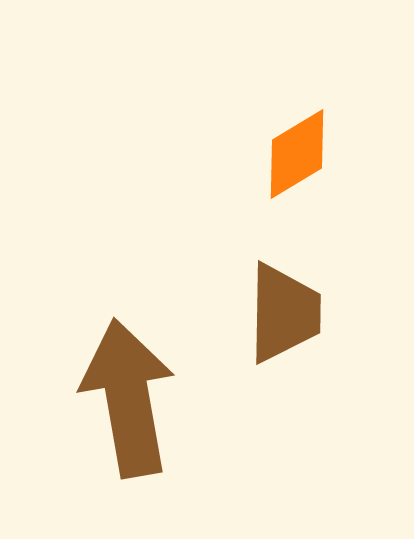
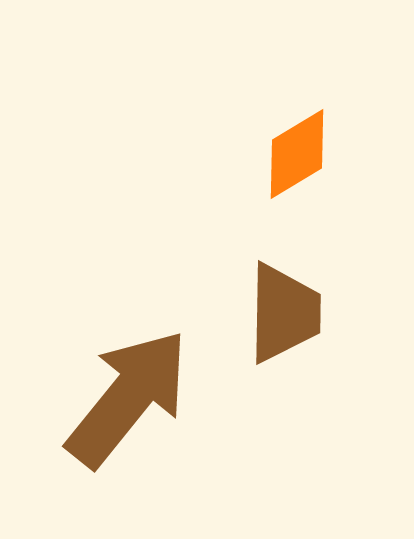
brown arrow: rotated 49 degrees clockwise
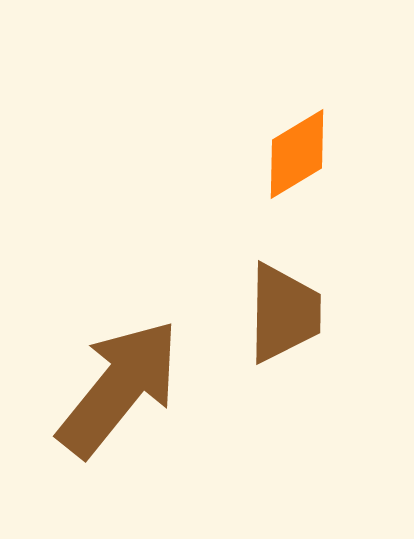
brown arrow: moved 9 px left, 10 px up
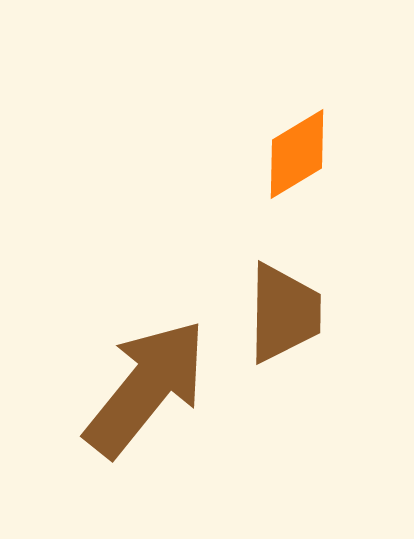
brown arrow: moved 27 px right
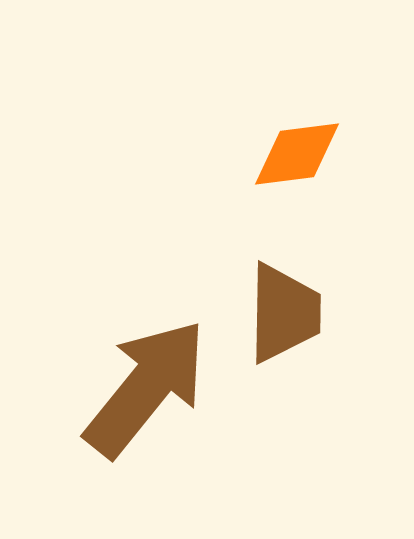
orange diamond: rotated 24 degrees clockwise
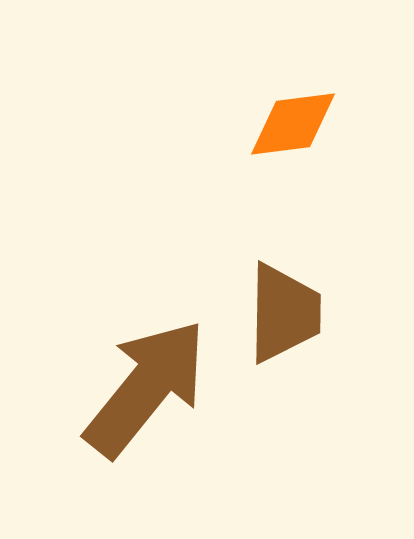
orange diamond: moved 4 px left, 30 px up
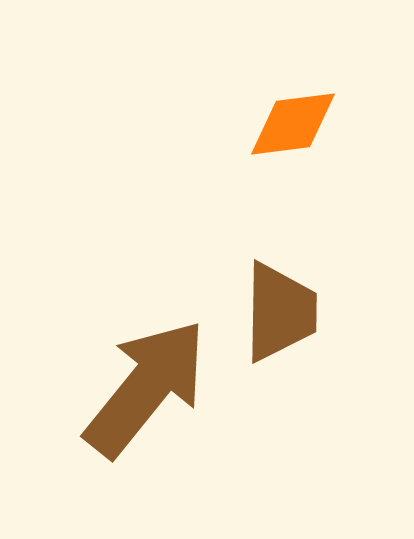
brown trapezoid: moved 4 px left, 1 px up
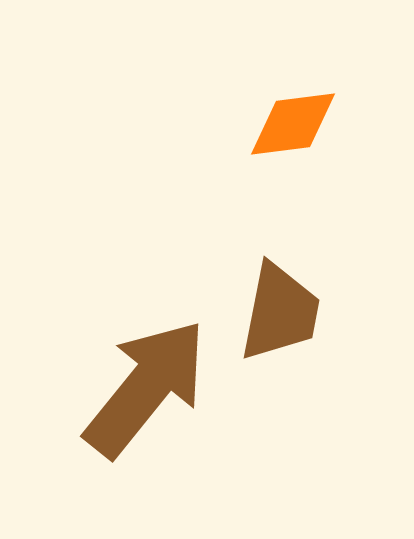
brown trapezoid: rotated 10 degrees clockwise
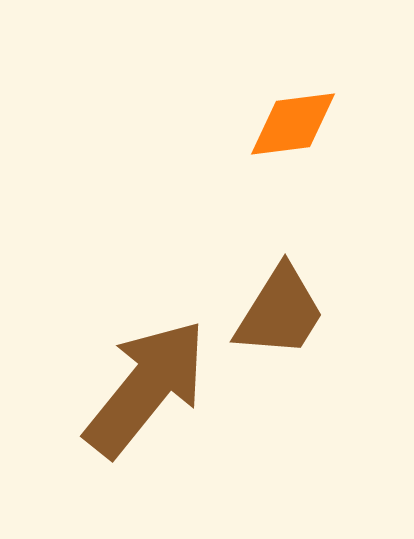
brown trapezoid: rotated 21 degrees clockwise
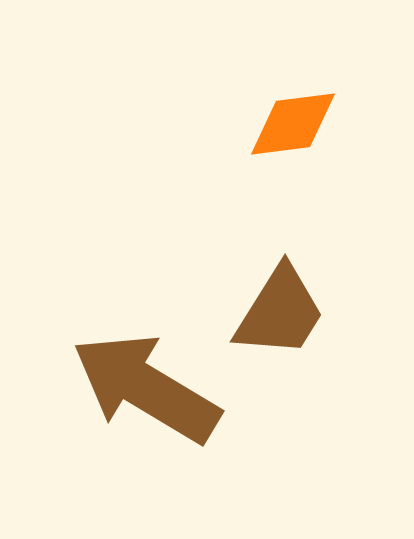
brown arrow: rotated 98 degrees counterclockwise
